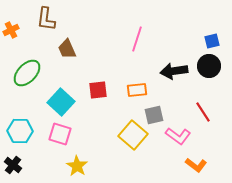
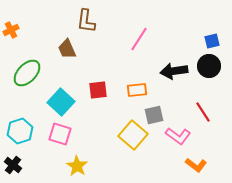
brown L-shape: moved 40 px right, 2 px down
pink line: moved 2 px right; rotated 15 degrees clockwise
cyan hexagon: rotated 20 degrees counterclockwise
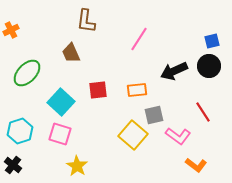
brown trapezoid: moved 4 px right, 4 px down
black arrow: rotated 16 degrees counterclockwise
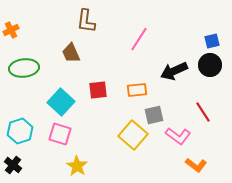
black circle: moved 1 px right, 1 px up
green ellipse: moved 3 px left, 5 px up; rotated 40 degrees clockwise
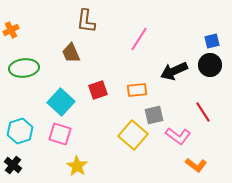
red square: rotated 12 degrees counterclockwise
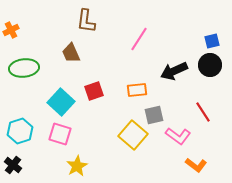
red square: moved 4 px left, 1 px down
yellow star: rotated 10 degrees clockwise
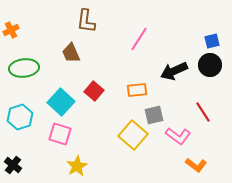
red square: rotated 30 degrees counterclockwise
cyan hexagon: moved 14 px up
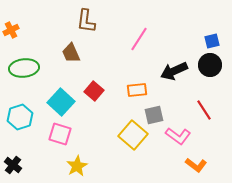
red line: moved 1 px right, 2 px up
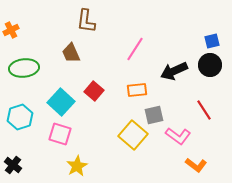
pink line: moved 4 px left, 10 px down
